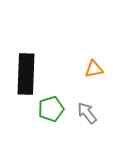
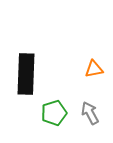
green pentagon: moved 3 px right, 4 px down
gray arrow: moved 3 px right; rotated 10 degrees clockwise
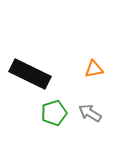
black rectangle: moved 4 px right; rotated 66 degrees counterclockwise
gray arrow: rotated 30 degrees counterclockwise
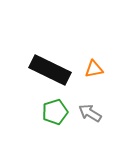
black rectangle: moved 20 px right, 4 px up
green pentagon: moved 1 px right, 1 px up
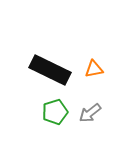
gray arrow: rotated 70 degrees counterclockwise
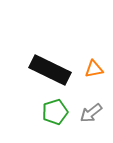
gray arrow: moved 1 px right
